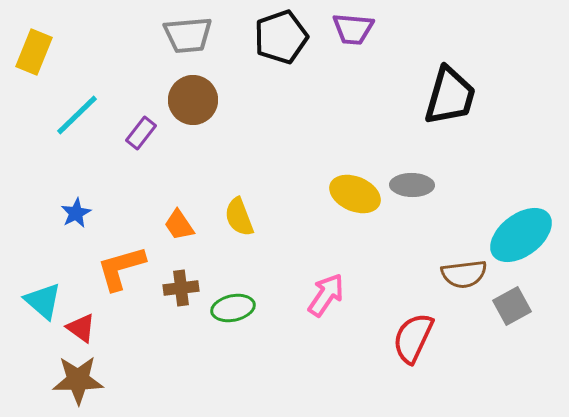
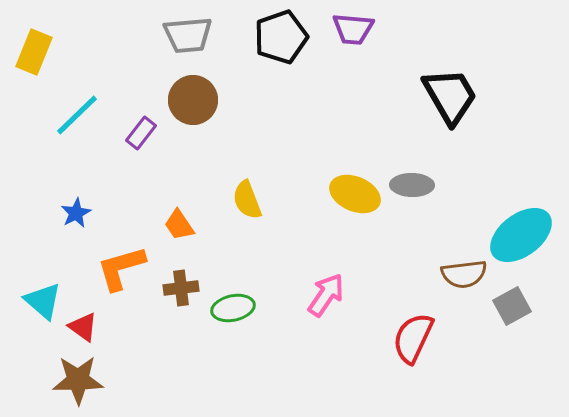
black trapezoid: rotated 46 degrees counterclockwise
yellow semicircle: moved 8 px right, 17 px up
red triangle: moved 2 px right, 1 px up
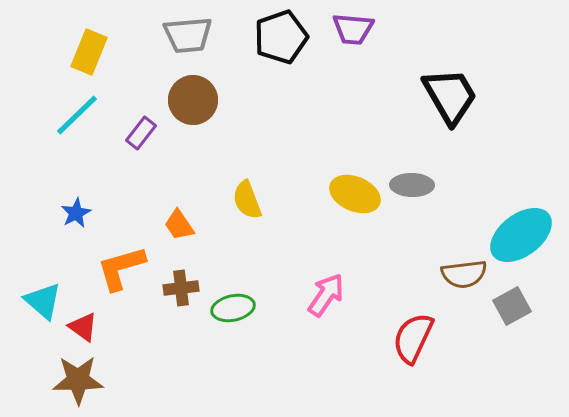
yellow rectangle: moved 55 px right
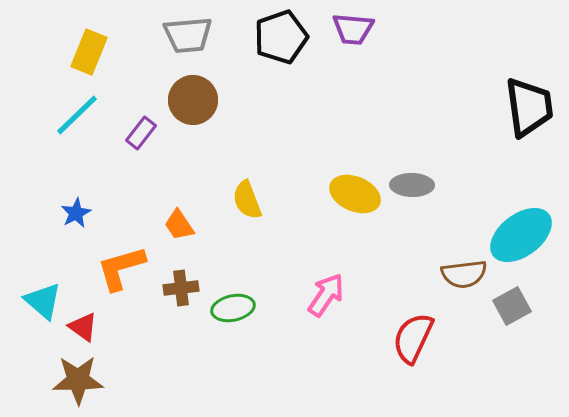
black trapezoid: moved 79 px right, 11 px down; rotated 22 degrees clockwise
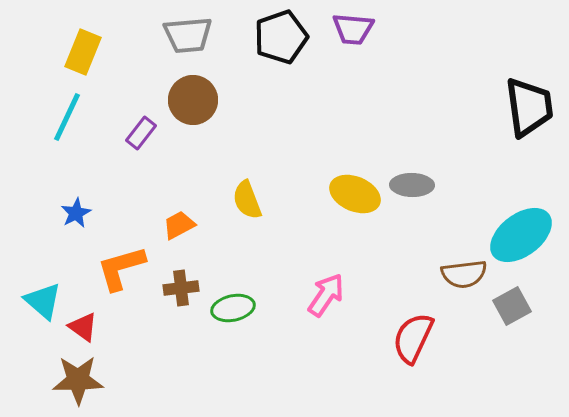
yellow rectangle: moved 6 px left
cyan line: moved 10 px left, 2 px down; rotated 21 degrees counterclockwise
orange trapezoid: rotated 96 degrees clockwise
